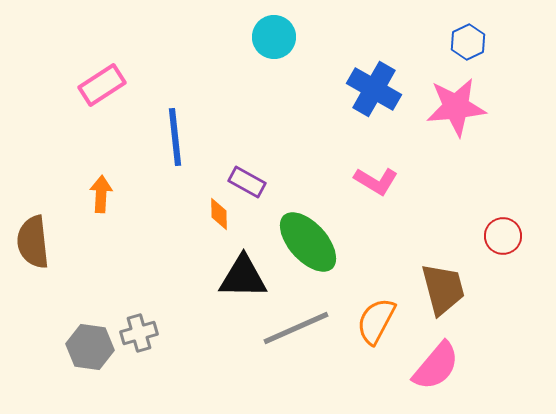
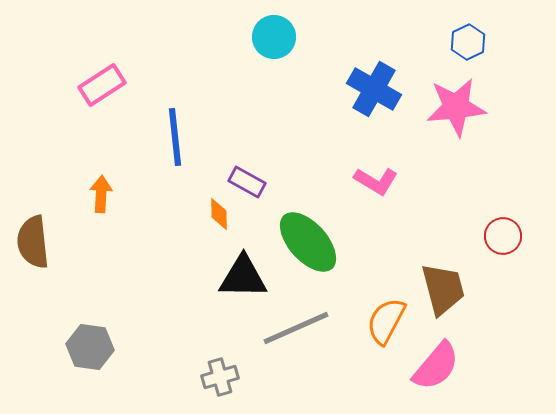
orange semicircle: moved 10 px right
gray cross: moved 81 px right, 44 px down
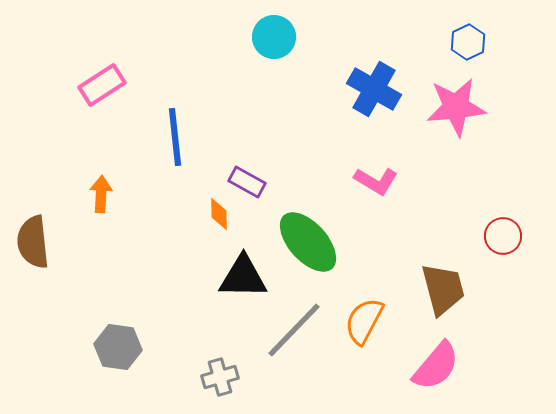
orange semicircle: moved 22 px left
gray line: moved 2 px left, 2 px down; rotated 22 degrees counterclockwise
gray hexagon: moved 28 px right
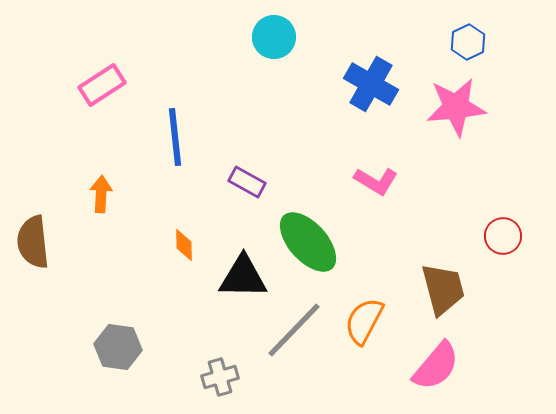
blue cross: moved 3 px left, 5 px up
orange diamond: moved 35 px left, 31 px down
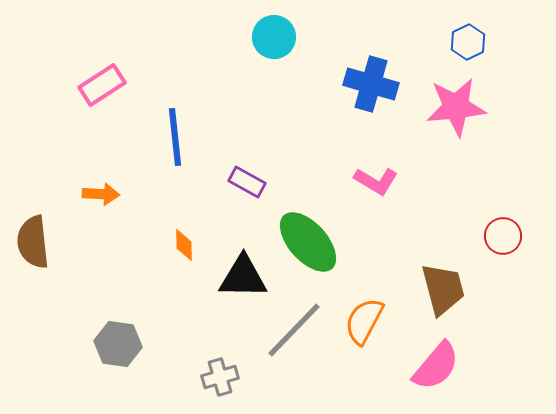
blue cross: rotated 14 degrees counterclockwise
orange arrow: rotated 90 degrees clockwise
gray hexagon: moved 3 px up
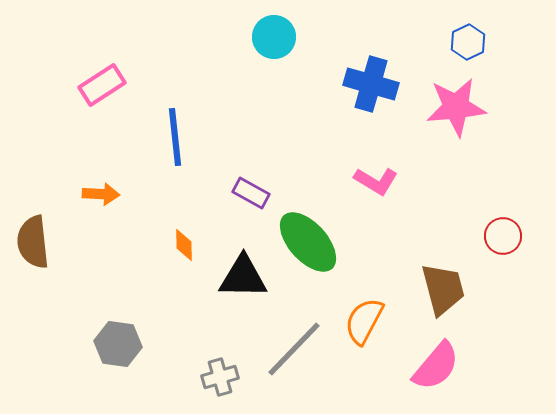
purple rectangle: moved 4 px right, 11 px down
gray line: moved 19 px down
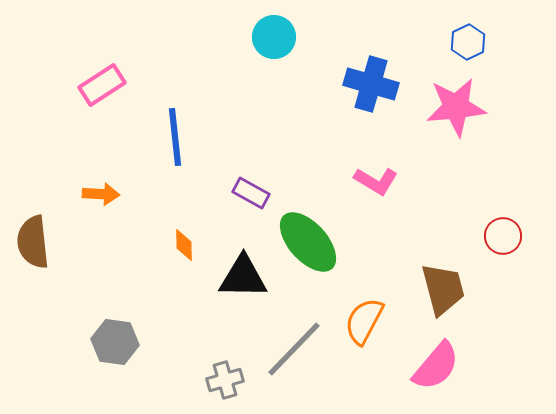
gray hexagon: moved 3 px left, 2 px up
gray cross: moved 5 px right, 3 px down
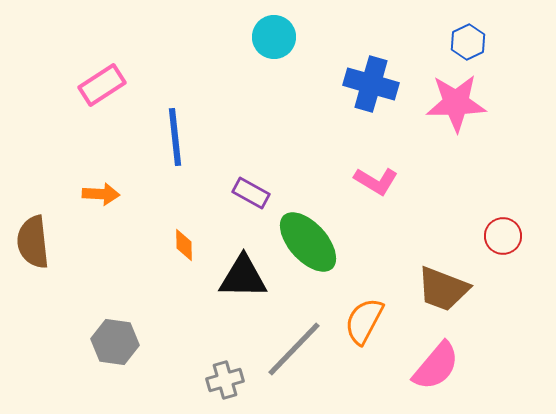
pink star: moved 4 px up; rotated 4 degrees clockwise
brown trapezoid: rotated 126 degrees clockwise
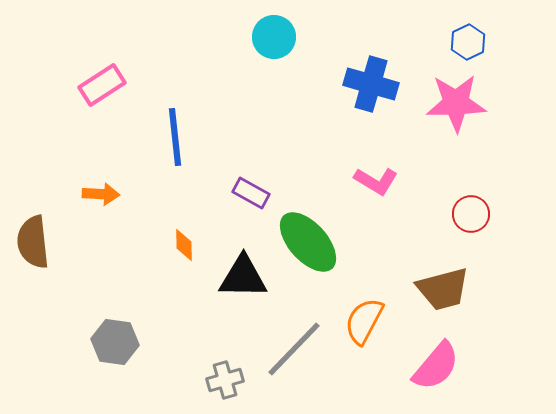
red circle: moved 32 px left, 22 px up
brown trapezoid: rotated 36 degrees counterclockwise
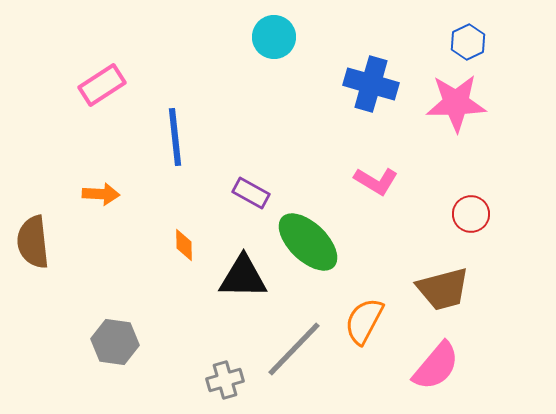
green ellipse: rotated 4 degrees counterclockwise
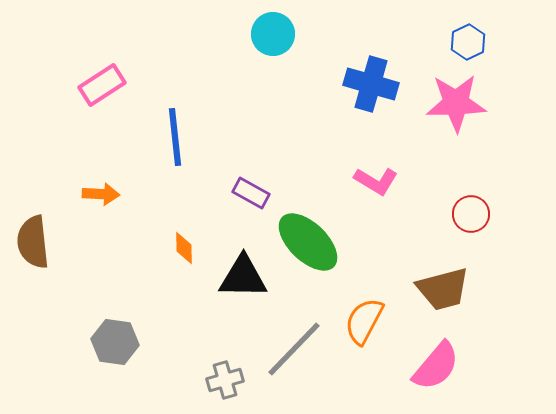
cyan circle: moved 1 px left, 3 px up
orange diamond: moved 3 px down
